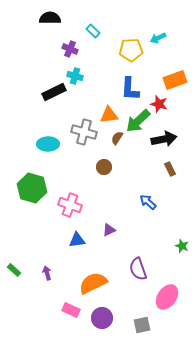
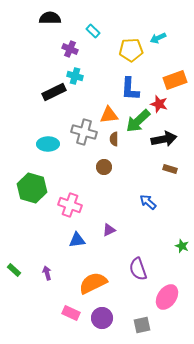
brown semicircle: moved 3 px left, 1 px down; rotated 32 degrees counterclockwise
brown rectangle: rotated 48 degrees counterclockwise
pink rectangle: moved 3 px down
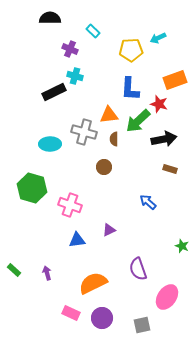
cyan ellipse: moved 2 px right
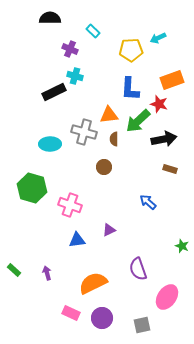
orange rectangle: moved 3 px left
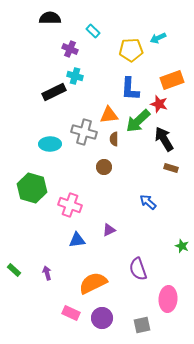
black arrow: rotated 110 degrees counterclockwise
brown rectangle: moved 1 px right, 1 px up
pink ellipse: moved 1 px right, 2 px down; rotated 30 degrees counterclockwise
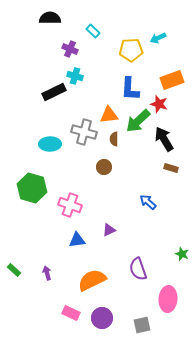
green star: moved 8 px down
orange semicircle: moved 1 px left, 3 px up
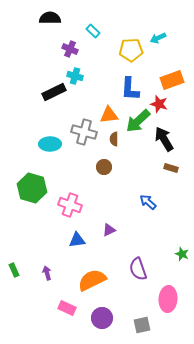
green rectangle: rotated 24 degrees clockwise
pink rectangle: moved 4 px left, 5 px up
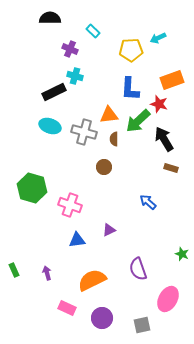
cyan ellipse: moved 18 px up; rotated 20 degrees clockwise
pink ellipse: rotated 25 degrees clockwise
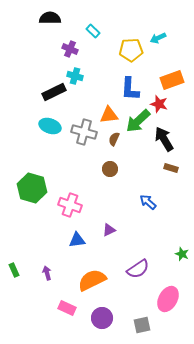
brown semicircle: rotated 24 degrees clockwise
brown circle: moved 6 px right, 2 px down
purple semicircle: rotated 105 degrees counterclockwise
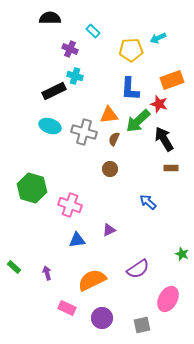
black rectangle: moved 1 px up
brown rectangle: rotated 16 degrees counterclockwise
green rectangle: moved 3 px up; rotated 24 degrees counterclockwise
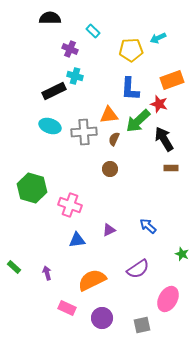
gray cross: rotated 20 degrees counterclockwise
blue arrow: moved 24 px down
